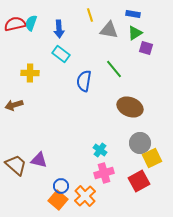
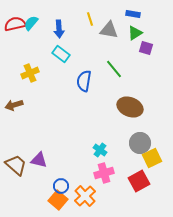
yellow line: moved 4 px down
cyan semicircle: rotated 21 degrees clockwise
yellow cross: rotated 24 degrees counterclockwise
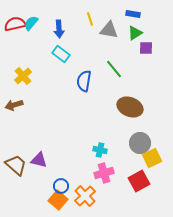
purple square: rotated 16 degrees counterclockwise
yellow cross: moved 7 px left, 3 px down; rotated 18 degrees counterclockwise
cyan cross: rotated 24 degrees counterclockwise
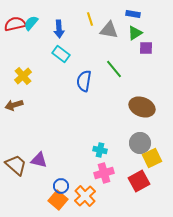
brown ellipse: moved 12 px right
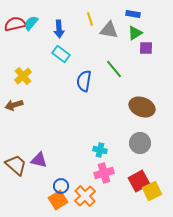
yellow square: moved 33 px down
orange square: rotated 18 degrees clockwise
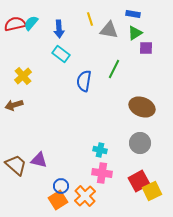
green line: rotated 66 degrees clockwise
pink cross: moved 2 px left; rotated 24 degrees clockwise
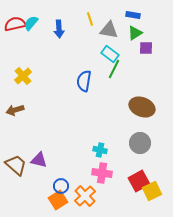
blue rectangle: moved 1 px down
cyan rectangle: moved 49 px right
brown arrow: moved 1 px right, 5 px down
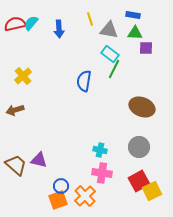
green triangle: rotated 35 degrees clockwise
gray circle: moved 1 px left, 4 px down
orange square: rotated 12 degrees clockwise
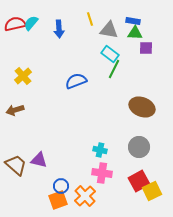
blue rectangle: moved 6 px down
blue semicircle: moved 8 px left; rotated 60 degrees clockwise
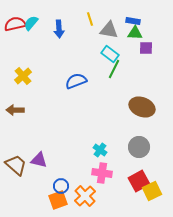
brown arrow: rotated 18 degrees clockwise
cyan cross: rotated 24 degrees clockwise
